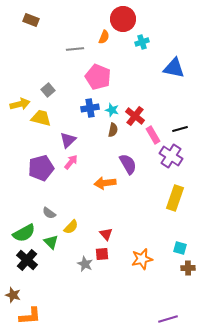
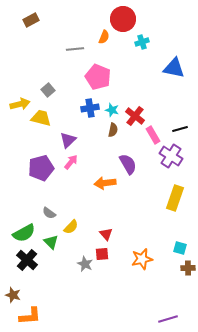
brown rectangle: rotated 49 degrees counterclockwise
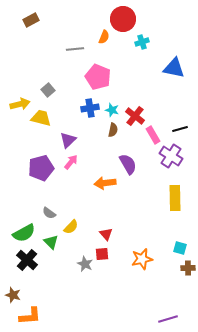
yellow rectangle: rotated 20 degrees counterclockwise
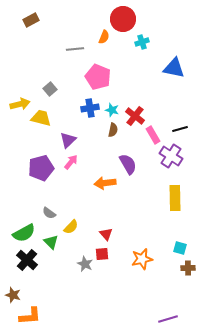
gray square: moved 2 px right, 1 px up
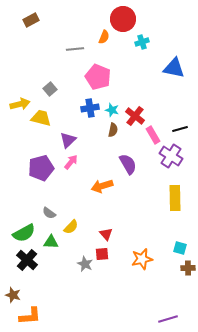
orange arrow: moved 3 px left, 3 px down; rotated 10 degrees counterclockwise
green triangle: rotated 42 degrees counterclockwise
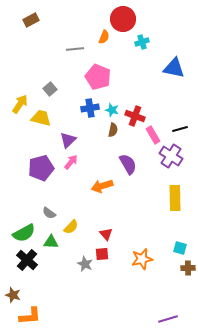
yellow arrow: rotated 42 degrees counterclockwise
red cross: rotated 18 degrees counterclockwise
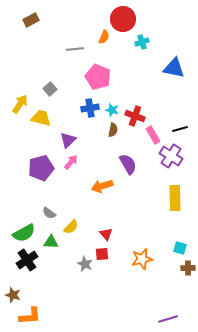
black cross: rotated 15 degrees clockwise
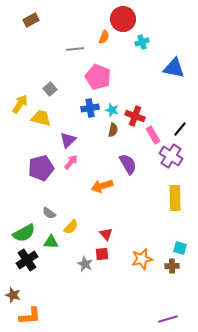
black line: rotated 35 degrees counterclockwise
brown cross: moved 16 px left, 2 px up
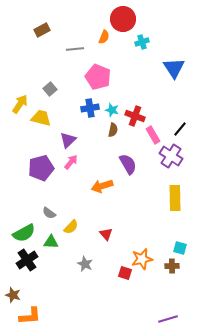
brown rectangle: moved 11 px right, 10 px down
blue triangle: rotated 45 degrees clockwise
red square: moved 23 px right, 19 px down; rotated 24 degrees clockwise
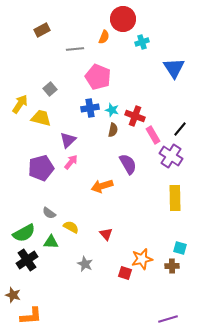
yellow semicircle: rotated 105 degrees counterclockwise
orange L-shape: moved 1 px right
